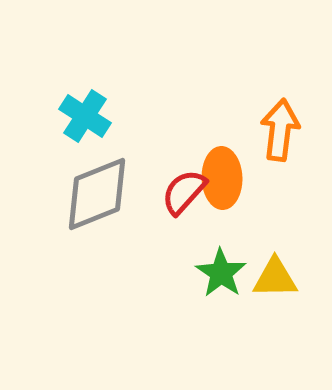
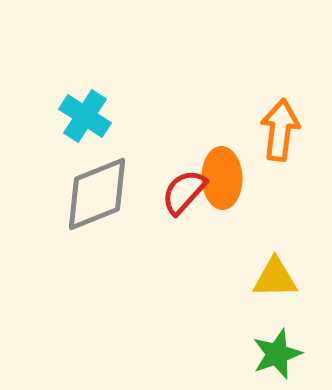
green star: moved 56 px right, 81 px down; rotated 18 degrees clockwise
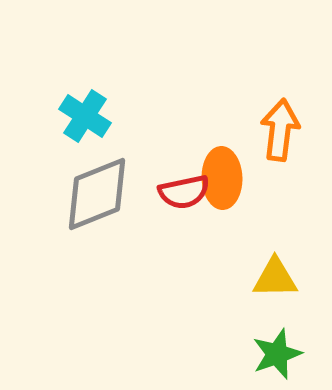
red semicircle: rotated 144 degrees counterclockwise
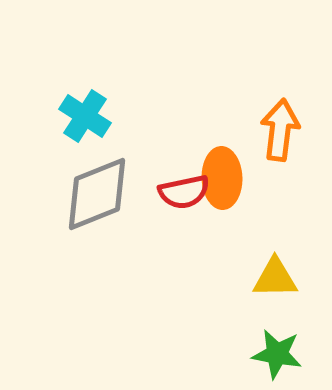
green star: rotated 30 degrees clockwise
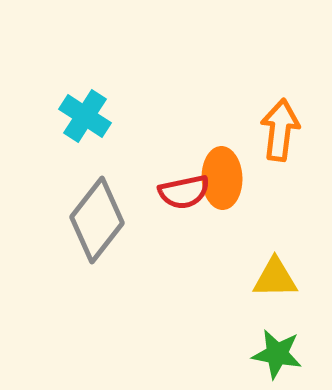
gray diamond: moved 26 px down; rotated 30 degrees counterclockwise
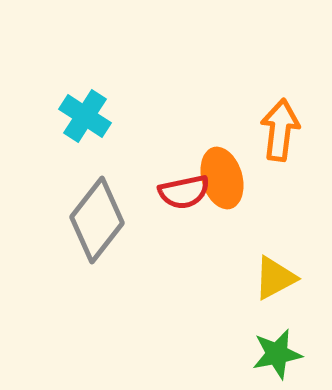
orange ellipse: rotated 14 degrees counterclockwise
yellow triangle: rotated 27 degrees counterclockwise
green star: rotated 21 degrees counterclockwise
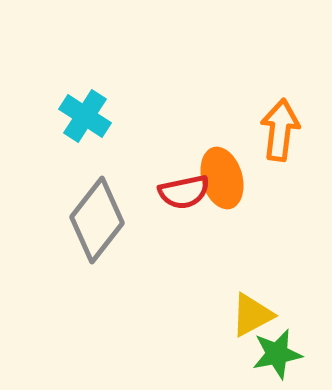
yellow triangle: moved 23 px left, 37 px down
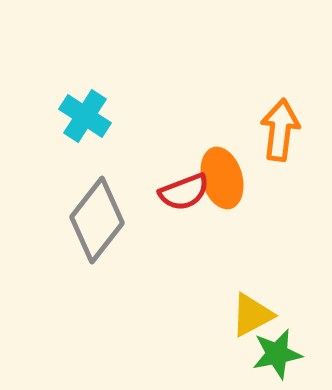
red semicircle: rotated 9 degrees counterclockwise
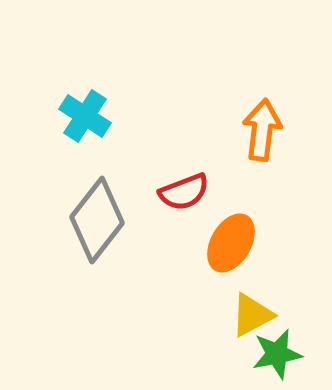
orange arrow: moved 18 px left
orange ellipse: moved 9 px right, 65 px down; rotated 46 degrees clockwise
